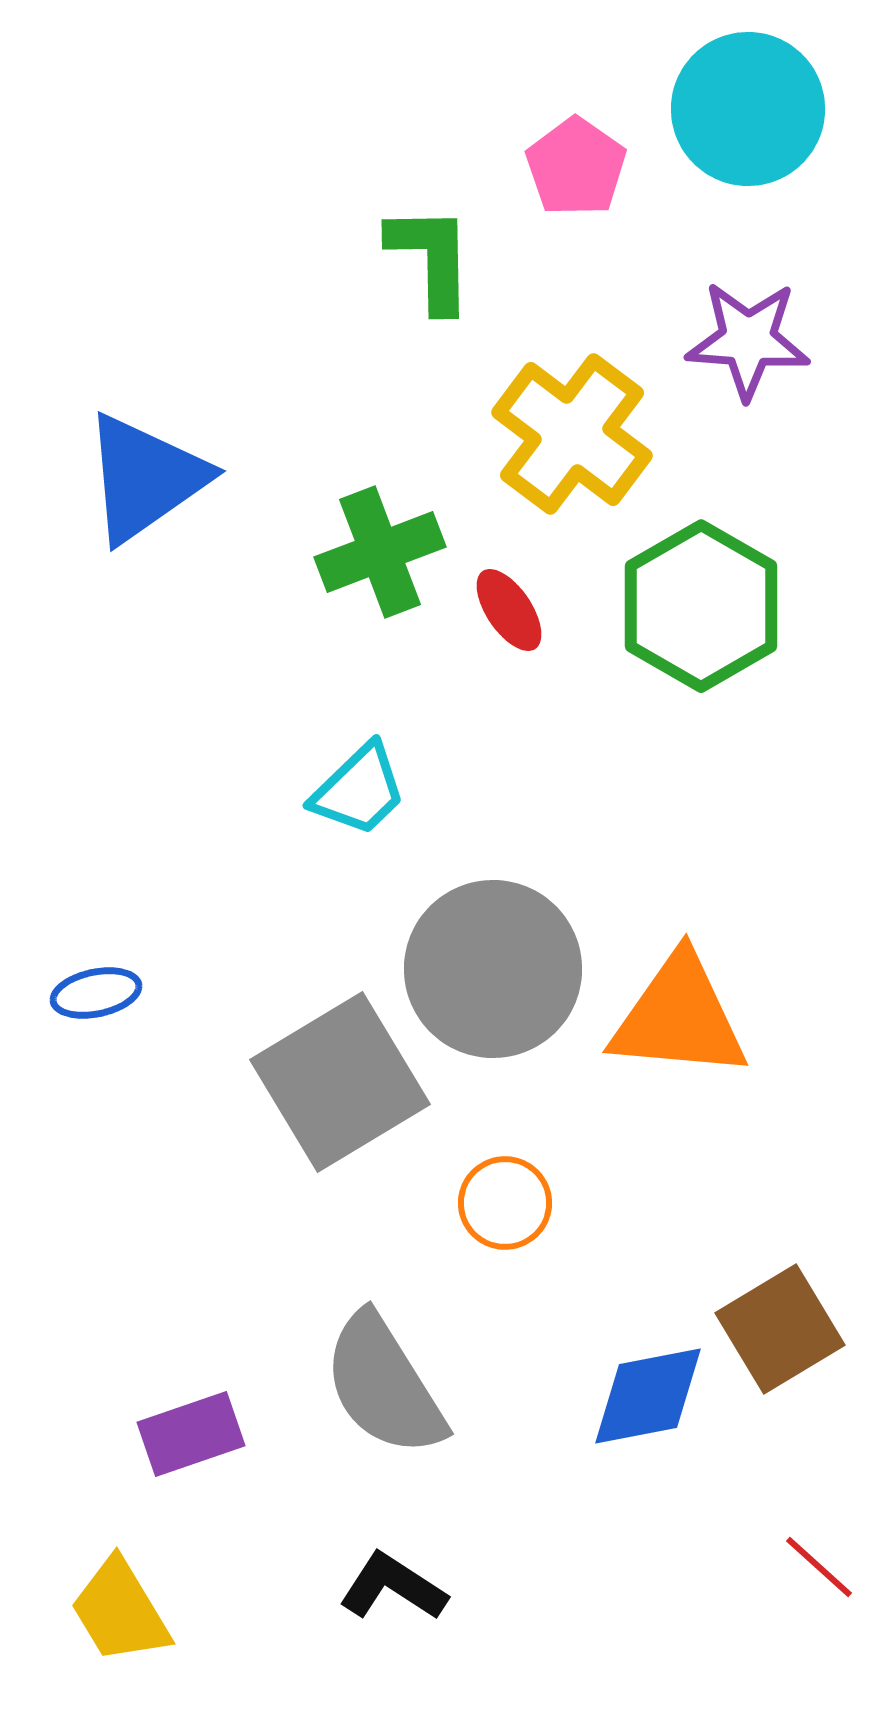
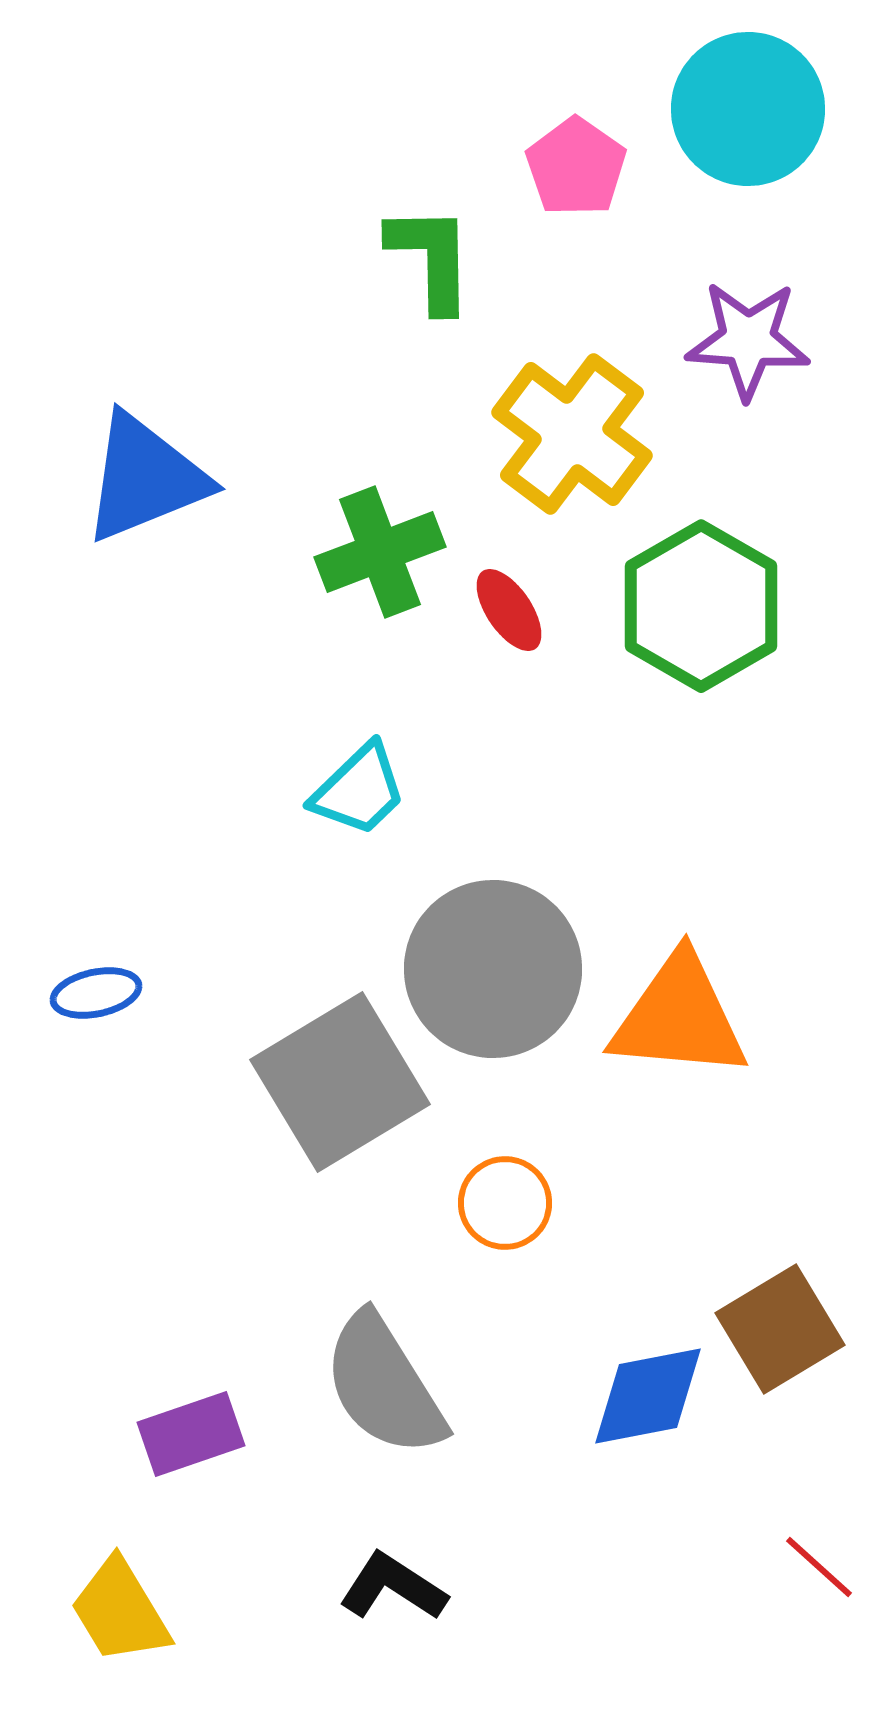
blue triangle: rotated 13 degrees clockwise
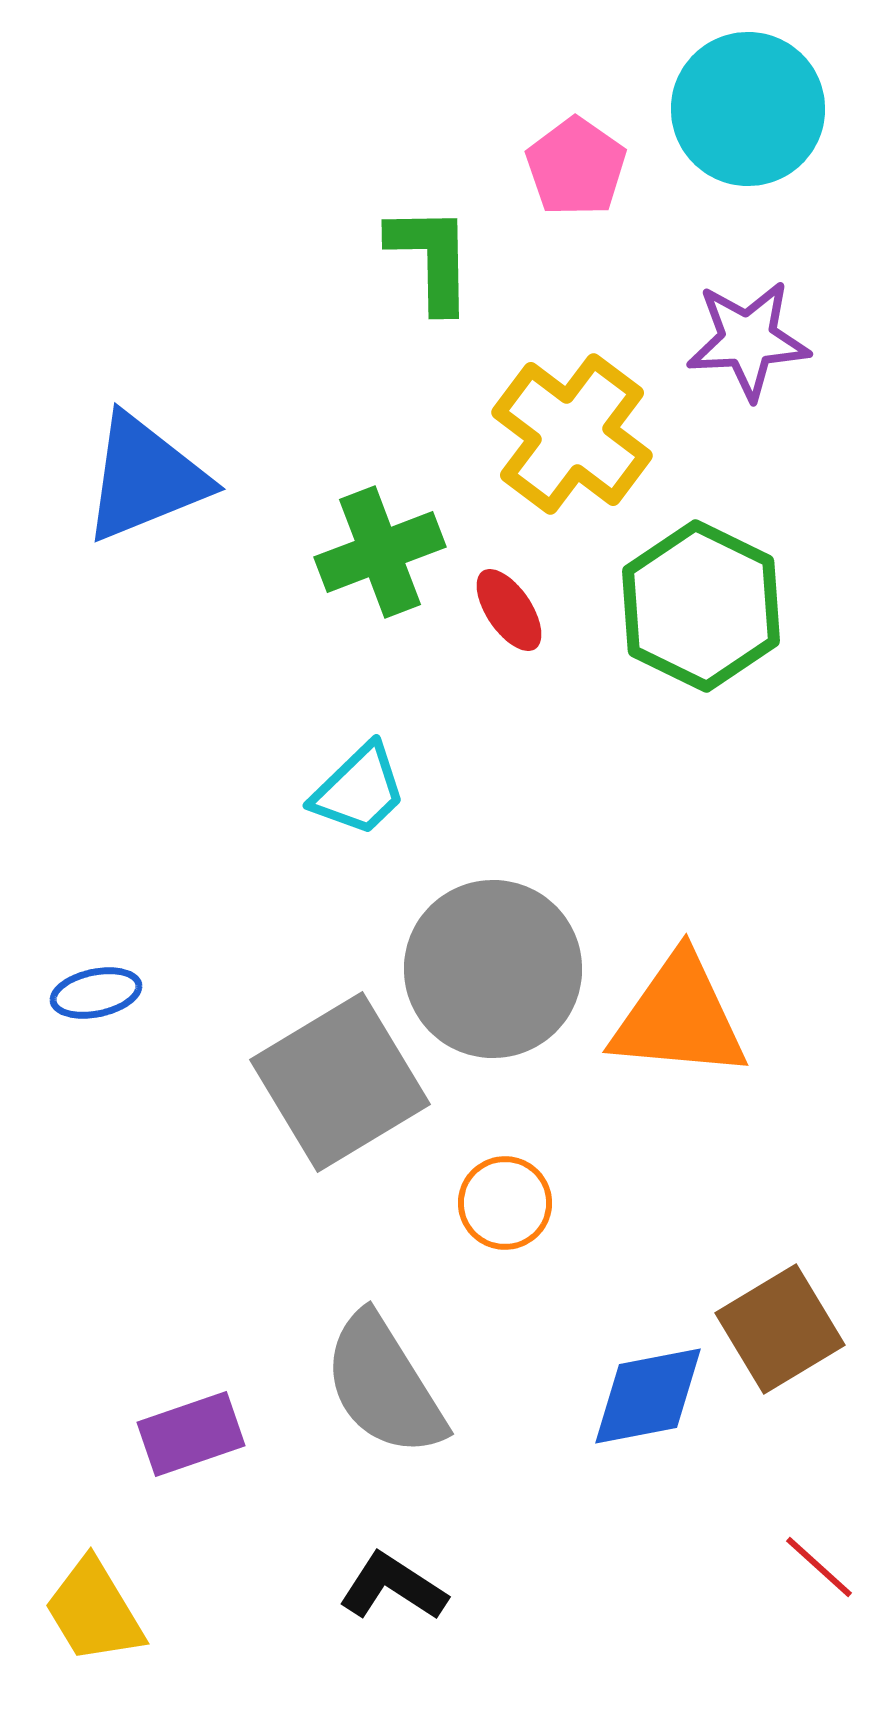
purple star: rotated 7 degrees counterclockwise
green hexagon: rotated 4 degrees counterclockwise
yellow trapezoid: moved 26 px left
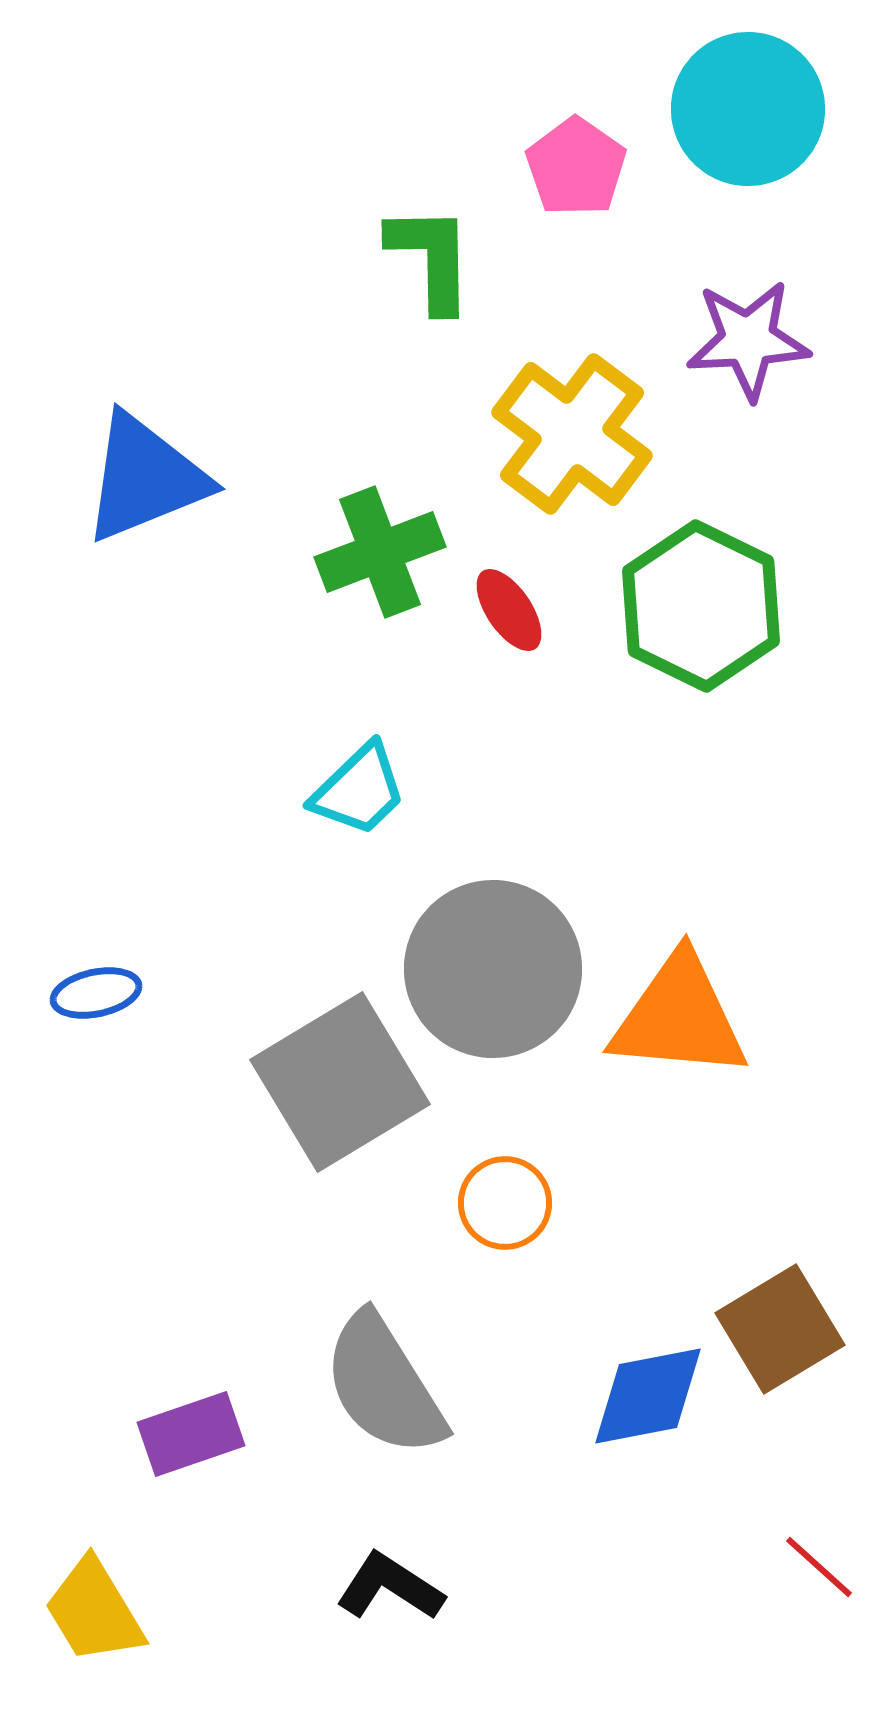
black L-shape: moved 3 px left
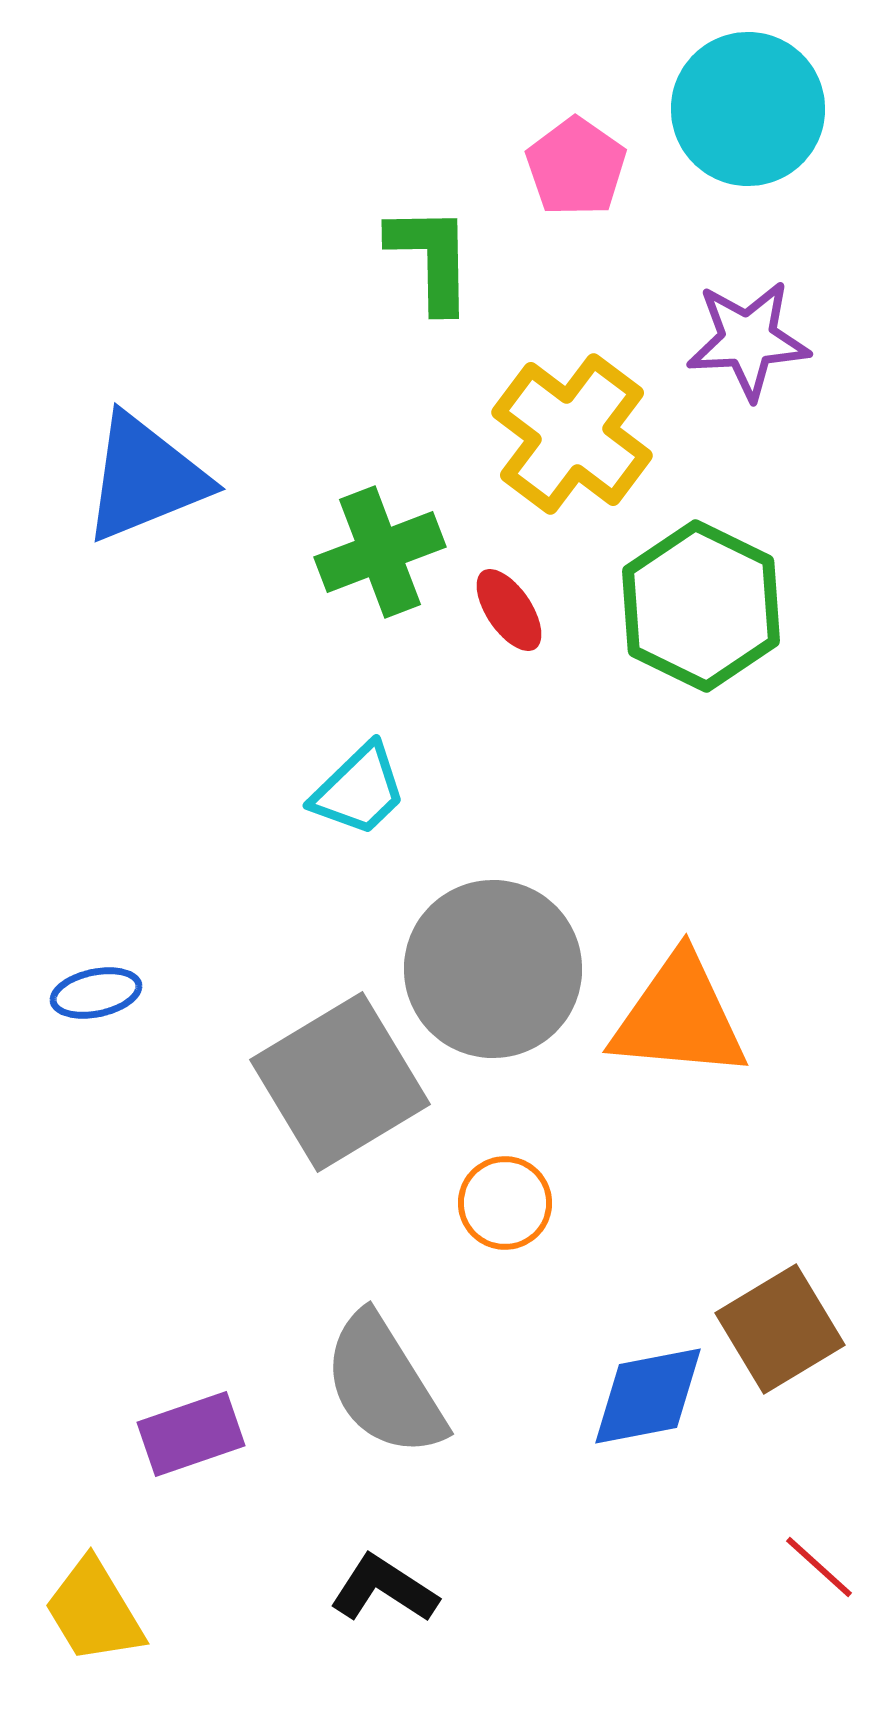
black L-shape: moved 6 px left, 2 px down
